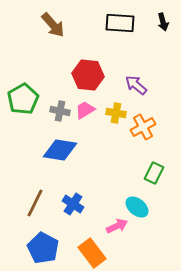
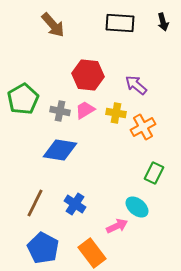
blue cross: moved 2 px right
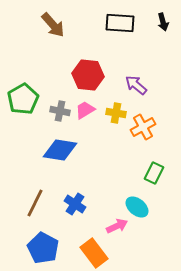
orange rectangle: moved 2 px right
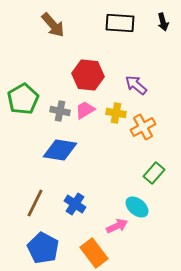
green rectangle: rotated 15 degrees clockwise
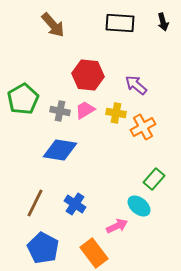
green rectangle: moved 6 px down
cyan ellipse: moved 2 px right, 1 px up
